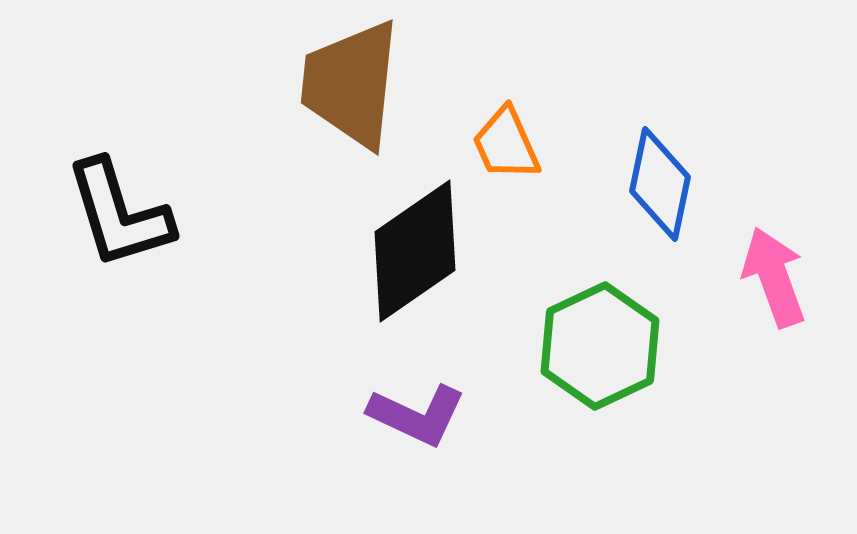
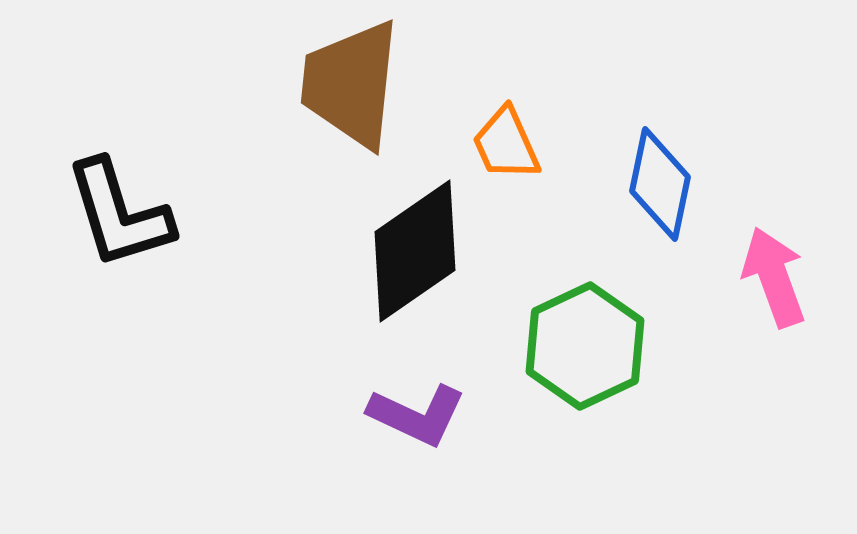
green hexagon: moved 15 px left
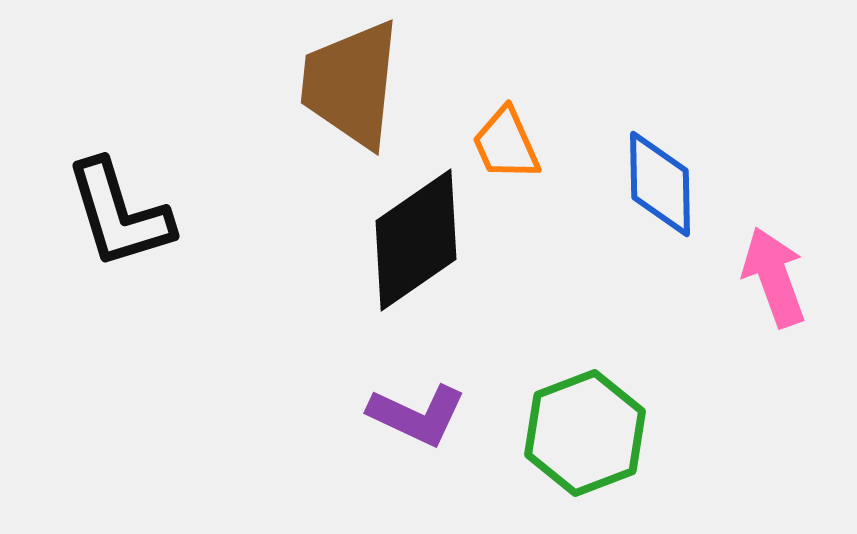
blue diamond: rotated 13 degrees counterclockwise
black diamond: moved 1 px right, 11 px up
green hexagon: moved 87 px down; rotated 4 degrees clockwise
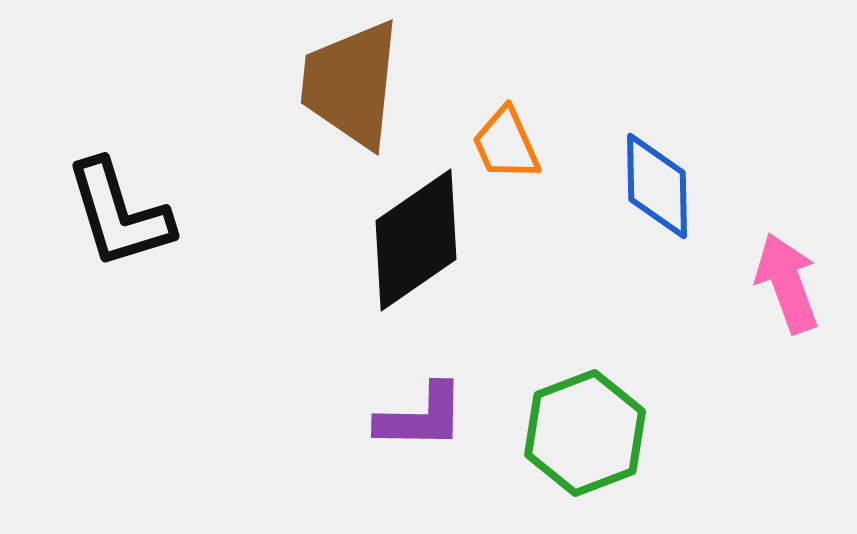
blue diamond: moved 3 px left, 2 px down
pink arrow: moved 13 px right, 6 px down
purple L-shape: moved 4 px right, 2 px down; rotated 24 degrees counterclockwise
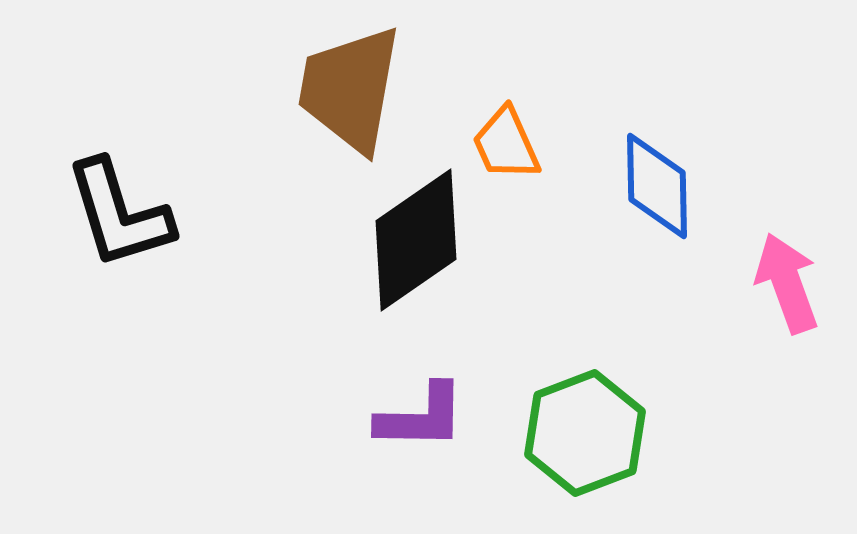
brown trapezoid: moved 1 px left, 5 px down; rotated 4 degrees clockwise
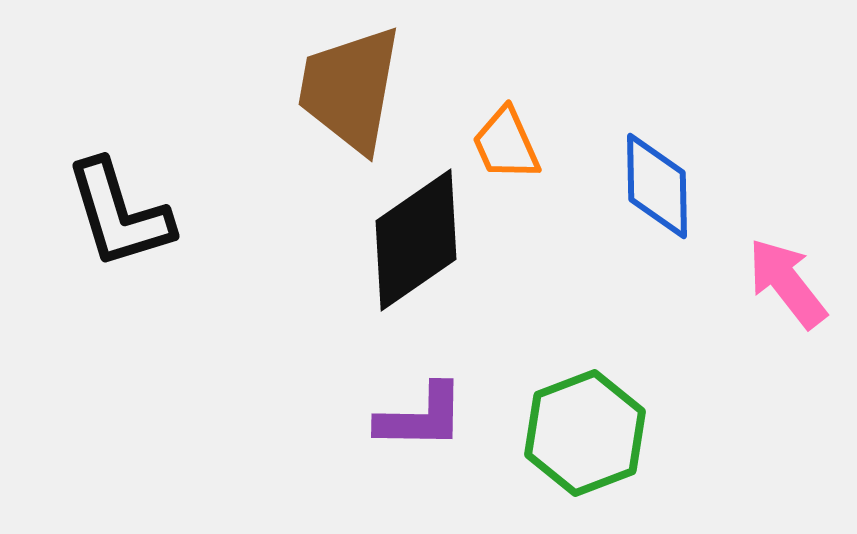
pink arrow: rotated 18 degrees counterclockwise
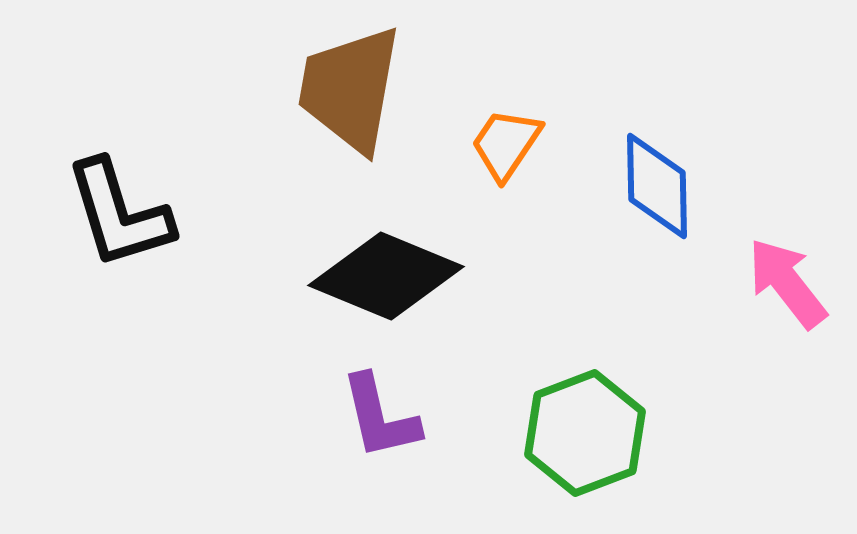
orange trapezoid: rotated 58 degrees clockwise
black diamond: moved 30 px left, 36 px down; rotated 57 degrees clockwise
purple L-shape: moved 41 px left; rotated 76 degrees clockwise
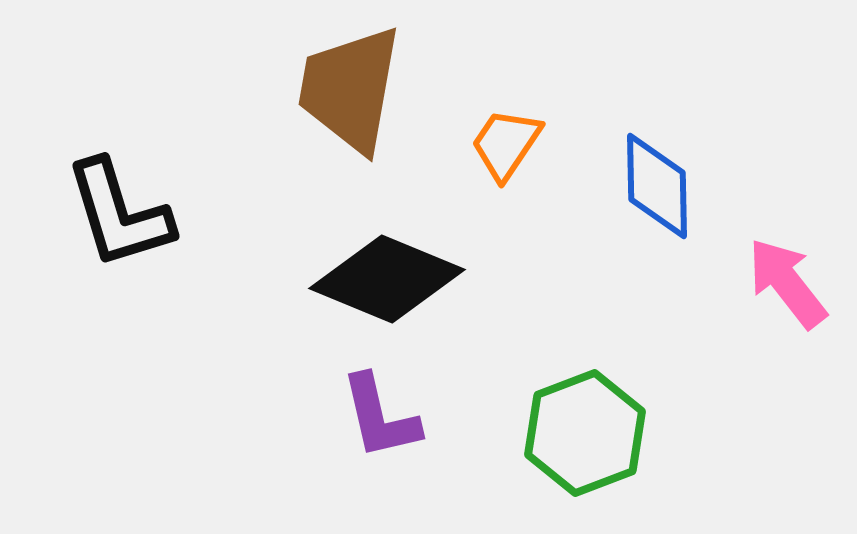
black diamond: moved 1 px right, 3 px down
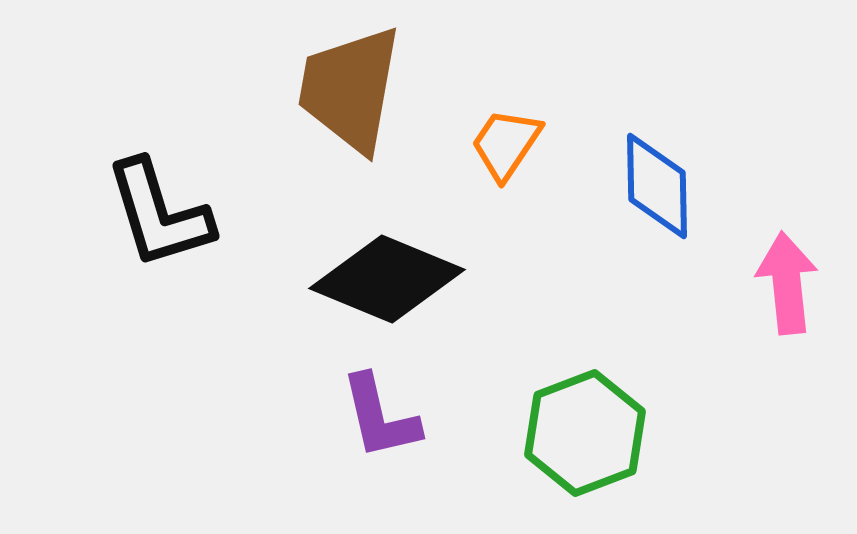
black L-shape: moved 40 px right
pink arrow: rotated 32 degrees clockwise
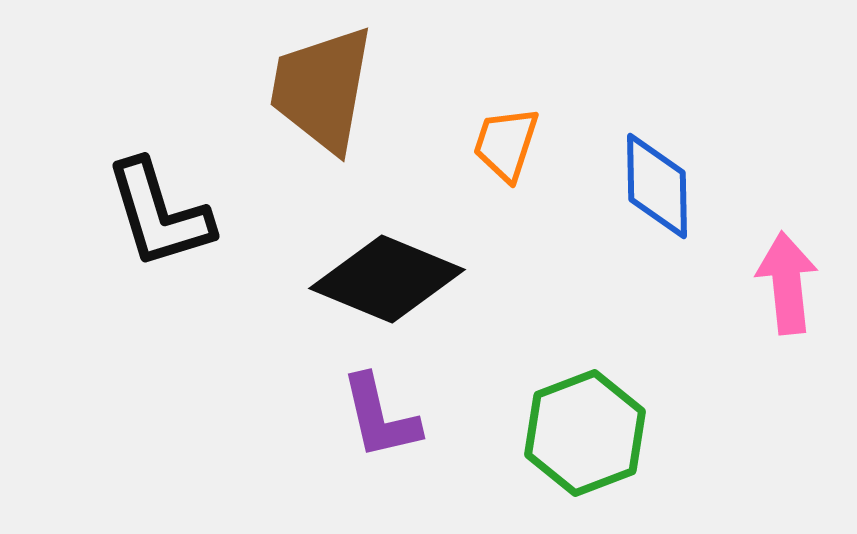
brown trapezoid: moved 28 px left
orange trapezoid: rotated 16 degrees counterclockwise
